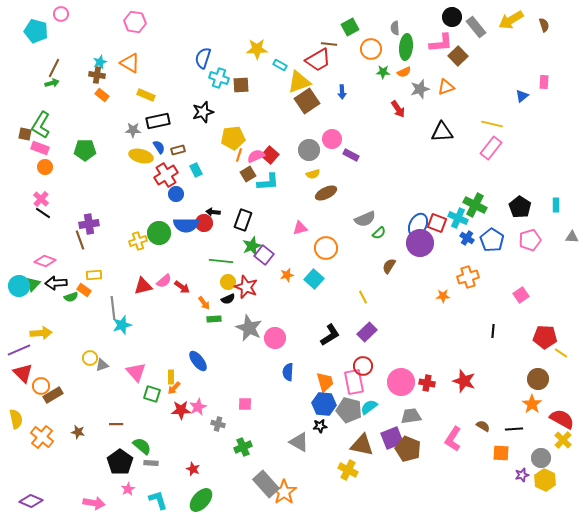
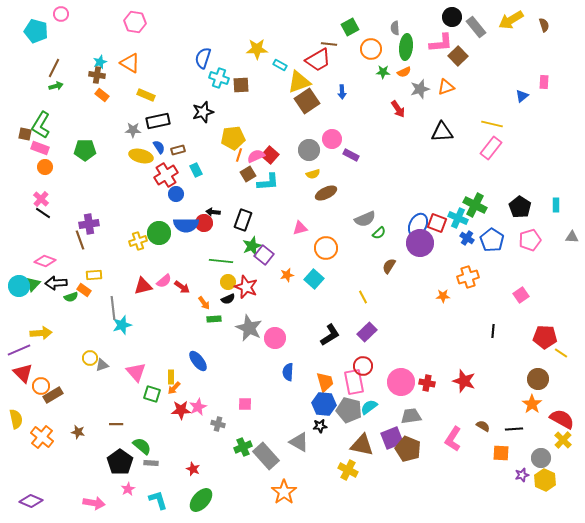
green arrow at (52, 83): moved 4 px right, 3 px down
gray rectangle at (266, 484): moved 28 px up
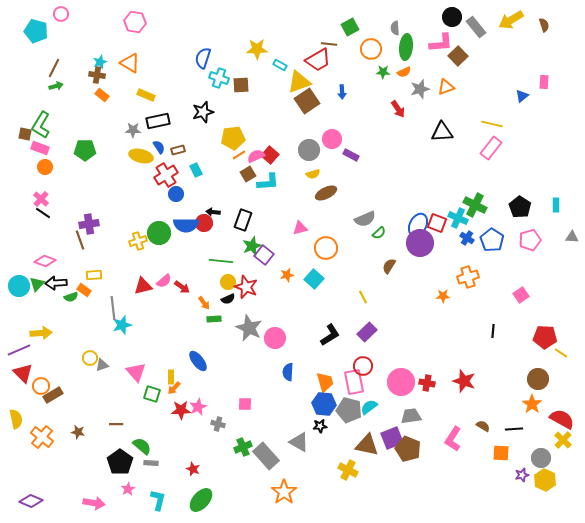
orange line at (239, 155): rotated 40 degrees clockwise
green triangle at (33, 284): moved 4 px right
brown triangle at (362, 445): moved 5 px right
cyan L-shape at (158, 500): rotated 30 degrees clockwise
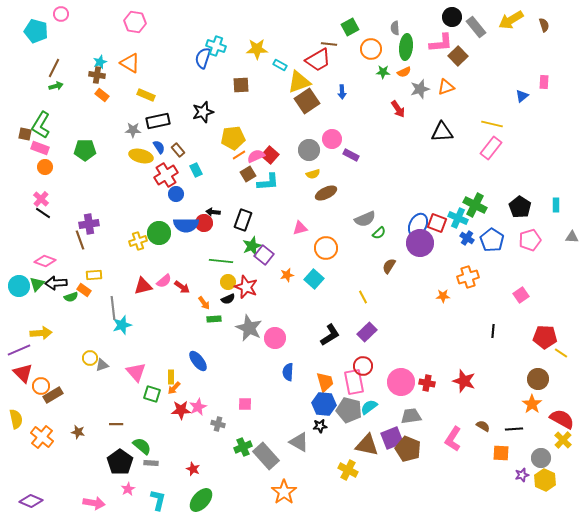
cyan cross at (219, 78): moved 3 px left, 32 px up
brown rectangle at (178, 150): rotated 64 degrees clockwise
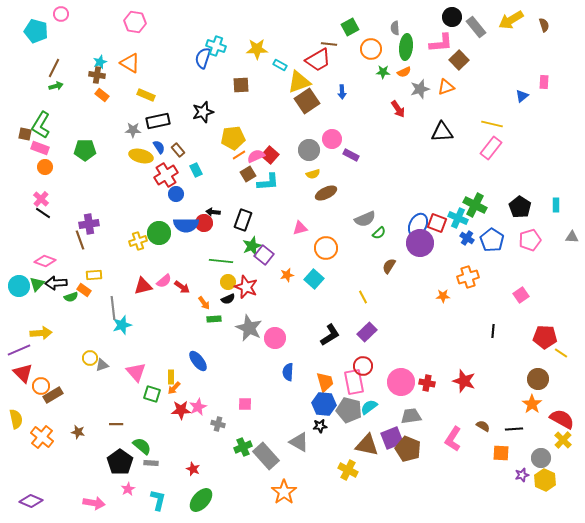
brown square at (458, 56): moved 1 px right, 4 px down
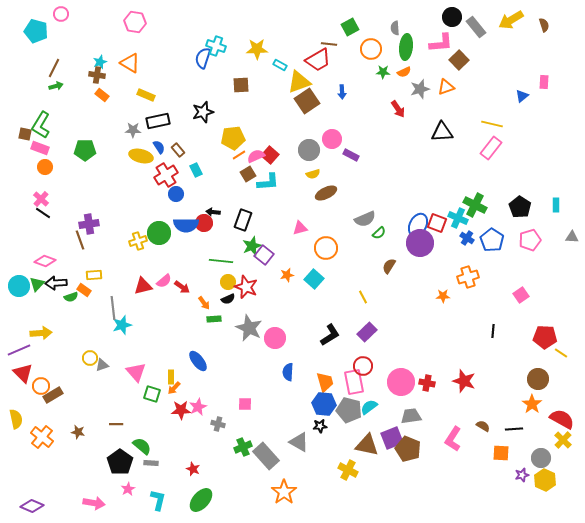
purple diamond at (31, 501): moved 1 px right, 5 px down
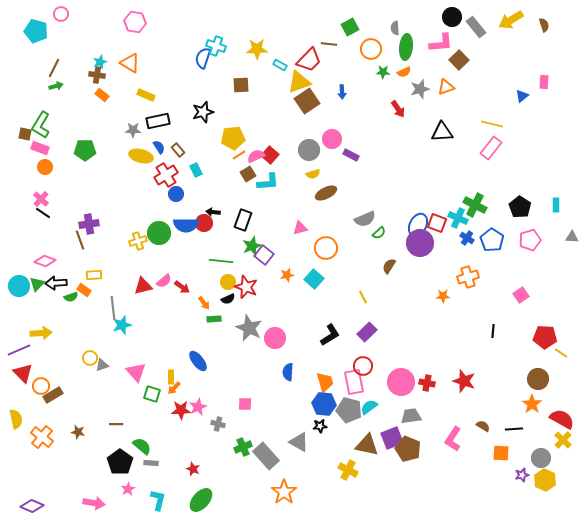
red trapezoid at (318, 60): moved 9 px left; rotated 16 degrees counterclockwise
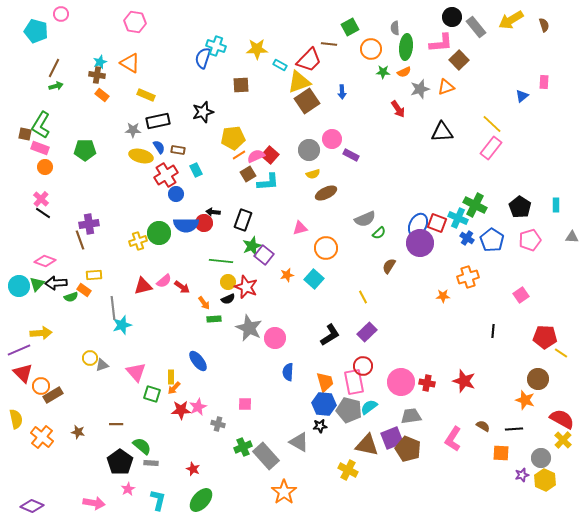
yellow line at (492, 124): rotated 30 degrees clockwise
brown rectangle at (178, 150): rotated 40 degrees counterclockwise
orange star at (532, 404): moved 7 px left, 4 px up; rotated 18 degrees counterclockwise
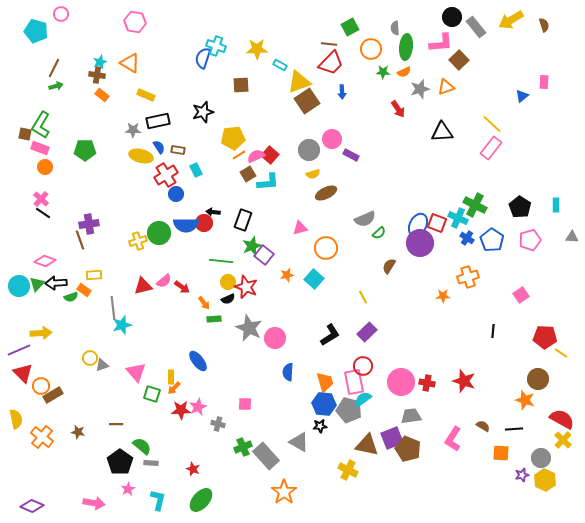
red trapezoid at (309, 60): moved 22 px right, 3 px down
cyan semicircle at (369, 407): moved 6 px left, 8 px up
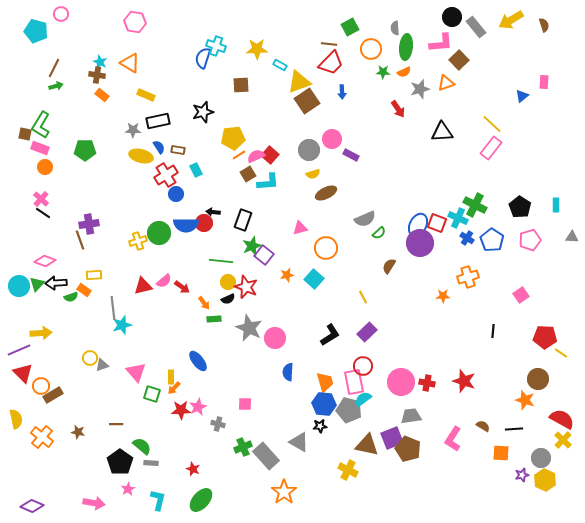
cyan star at (100, 62): rotated 24 degrees counterclockwise
orange triangle at (446, 87): moved 4 px up
